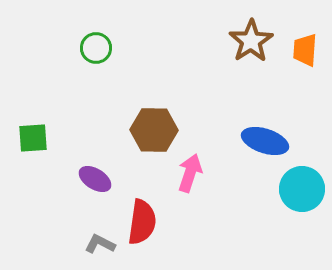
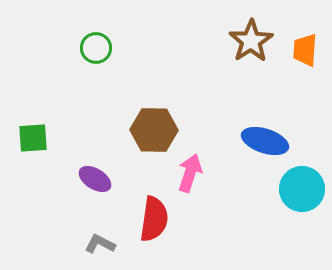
red semicircle: moved 12 px right, 3 px up
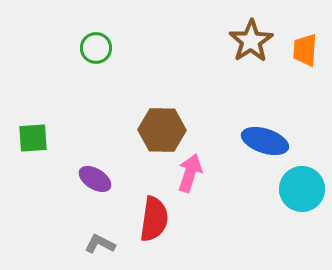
brown hexagon: moved 8 px right
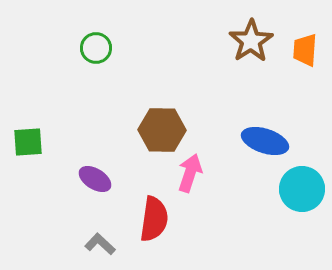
green square: moved 5 px left, 4 px down
gray L-shape: rotated 16 degrees clockwise
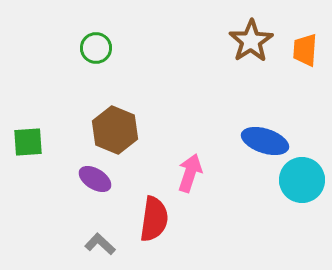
brown hexagon: moved 47 px left; rotated 21 degrees clockwise
cyan circle: moved 9 px up
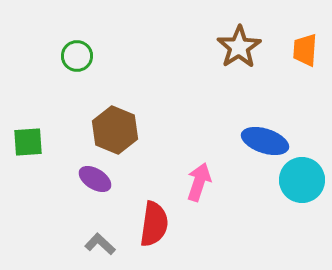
brown star: moved 12 px left, 6 px down
green circle: moved 19 px left, 8 px down
pink arrow: moved 9 px right, 9 px down
red semicircle: moved 5 px down
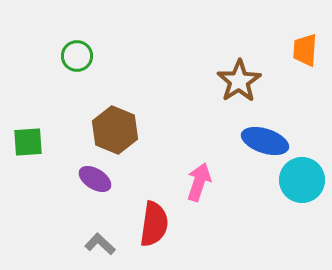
brown star: moved 34 px down
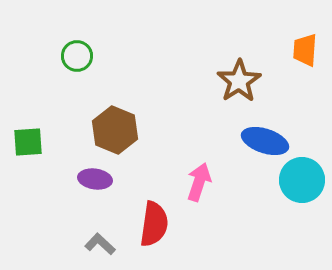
purple ellipse: rotated 24 degrees counterclockwise
